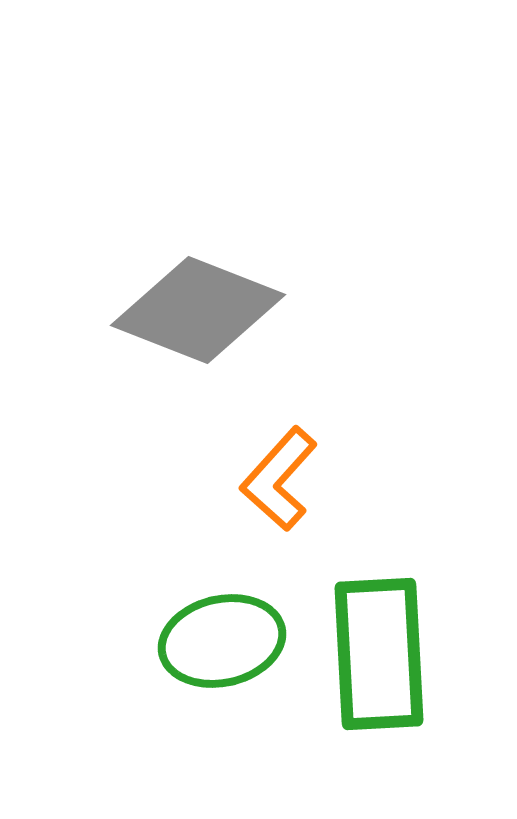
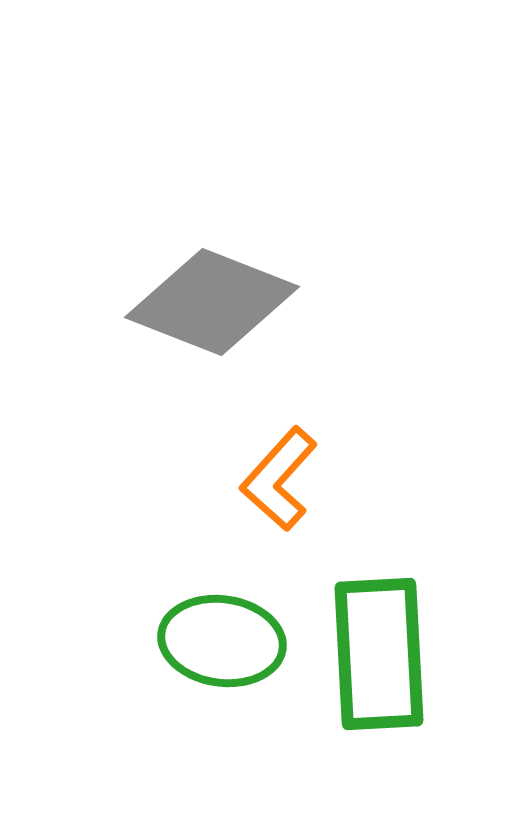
gray diamond: moved 14 px right, 8 px up
green ellipse: rotated 21 degrees clockwise
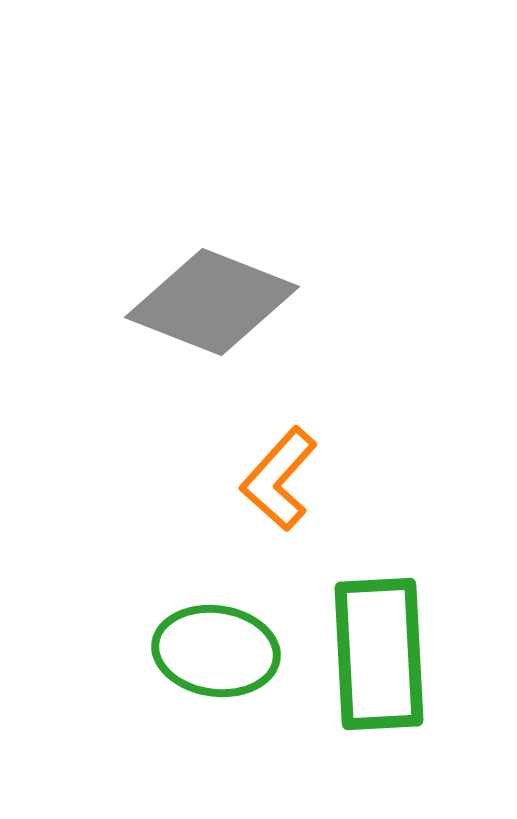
green ellipse: moved 6 px left, 10 px down
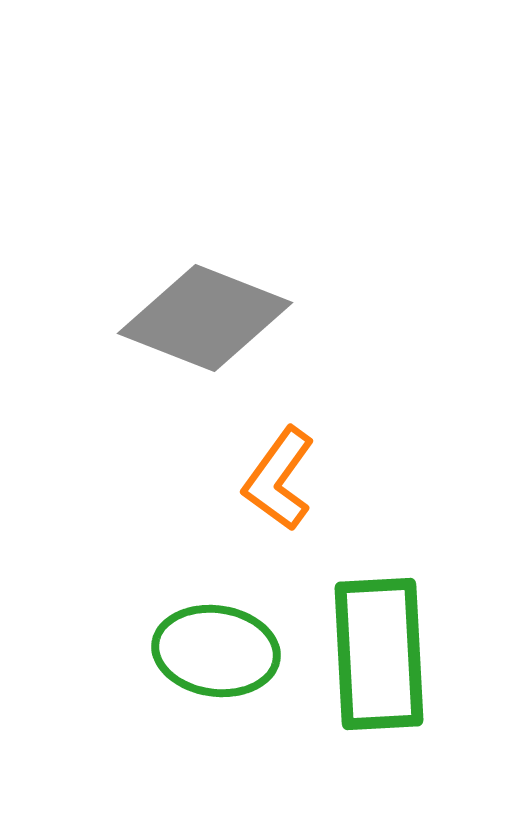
gray diamond: moved 7 px left, 16 px down
orange L-shape: rotated 6 degrees counterclockwise
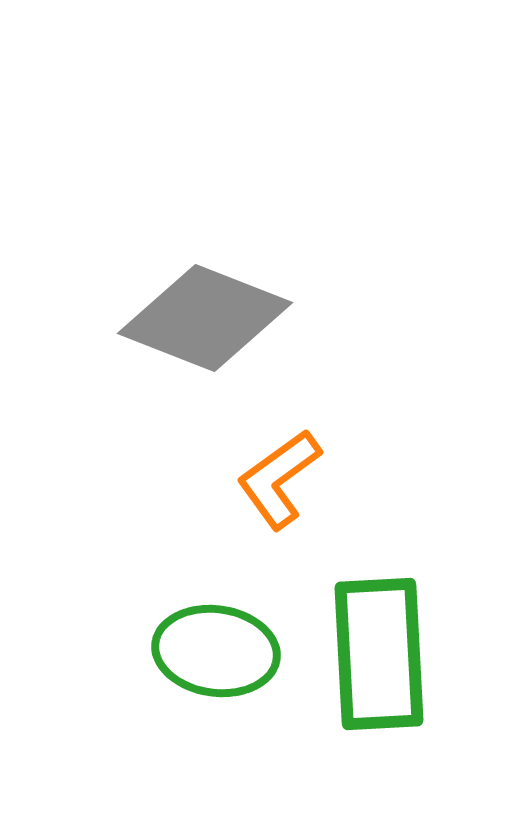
orange L-shape: rotated 18 degrees clockwise
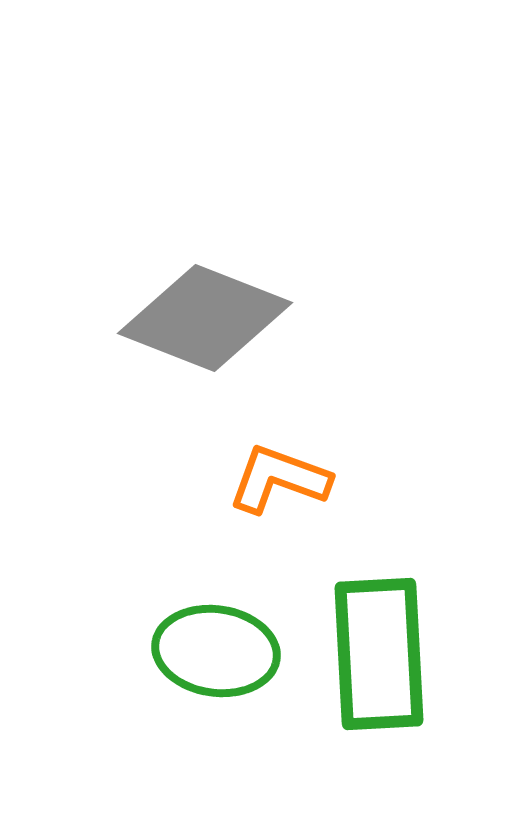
orange L-shape: rotated 56 degrees clockwise
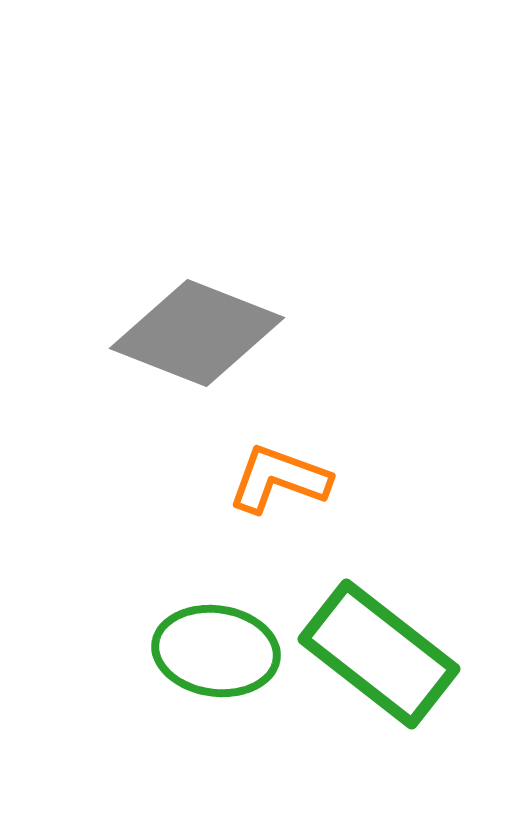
gray diamond: moved 8 px left, 15 px down
green rectangle: rotated 49 degrees counterclockwise
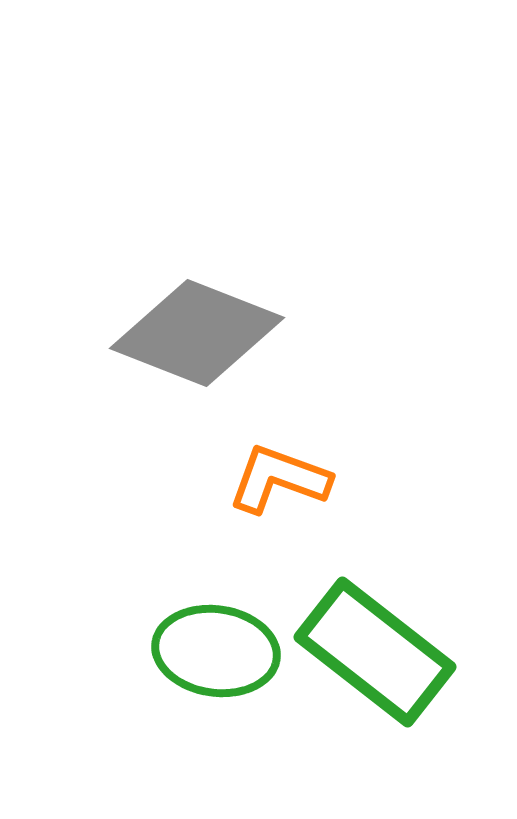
green rectangle: moved 4 px left, 2 px up
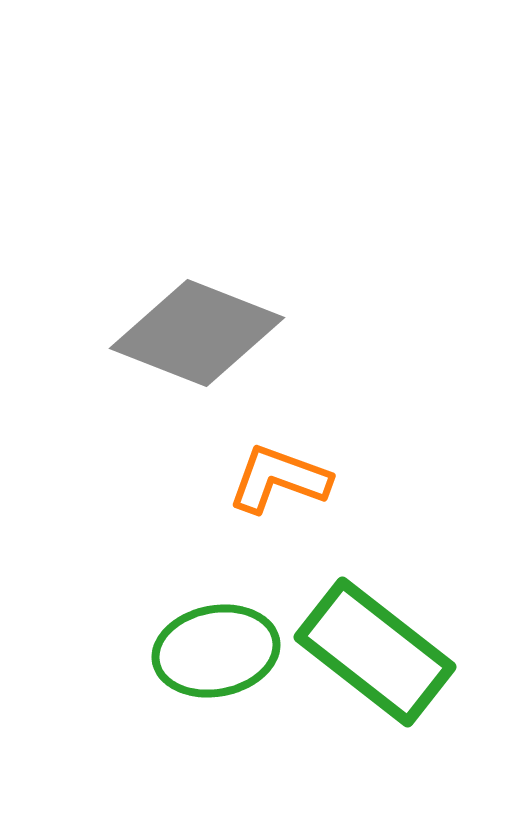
green ellipse: rotated 19 degrees counterclockwise
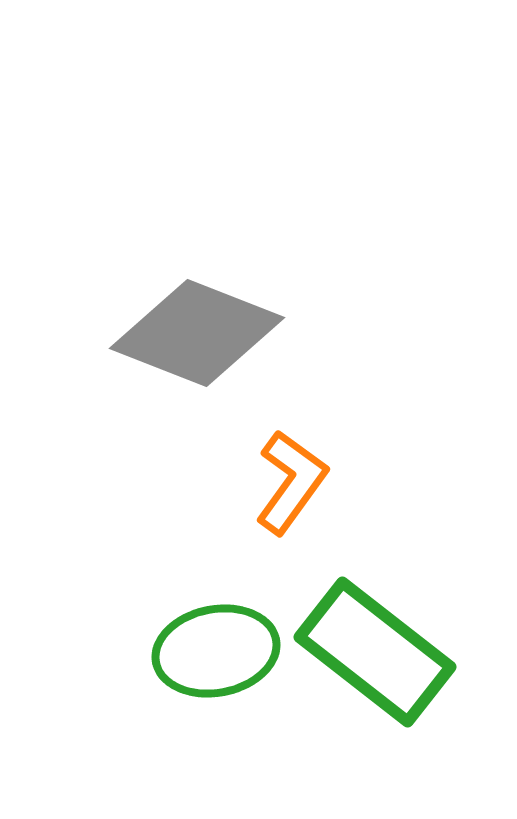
orange L-shape: moved 12 px right, 3 px down; rotated 106 degrees clockwise
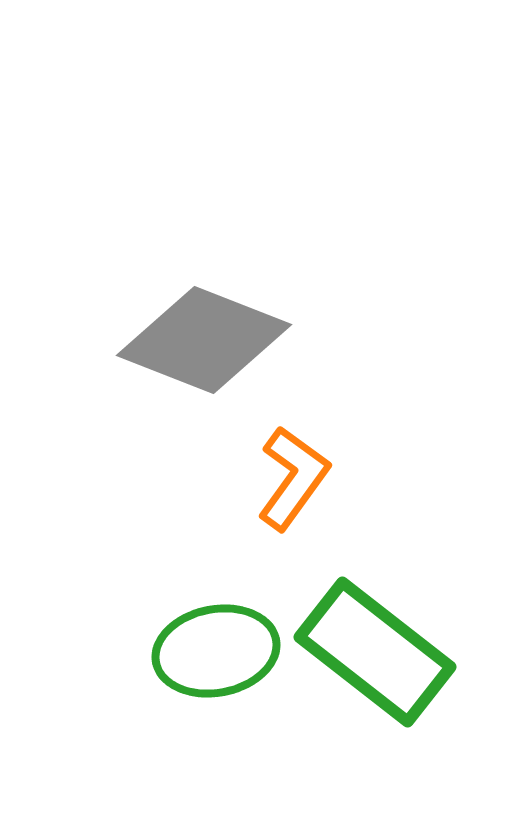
gray diamond: moved 7 px right, 7 px down
orange L-shape: moved 2 px right, 4 px up
